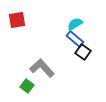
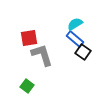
red square: moved 12 px right, 18 px down
gray L-shape: moved 13 px up; rotated 25 degrees clockwise
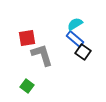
red square: moved 2 px left
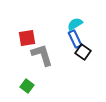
blue rectangle: rotated 24 degrees clockwise
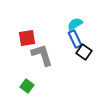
black square: moved 1 px right
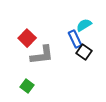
cyan semicircle: moved 9 px right, 1 px down
red square: rotated 36 degrees counterclockwise
gray L-shape: rotated 100 degrees clockwise
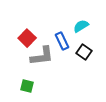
cyan semicircle: moved 3 px left, 1 px down
blue rectangle: moved 13 px left, 2 px down
gray L-shape: moved 1 px down
green square: rotated 24 degrees counterclockwise
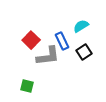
red square: moved 4 px right, 2 px down
black square: rotated 21 degrees clockwise
gray L-shape: moved 6 px right
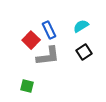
blue rectangle: moved 13 px left, 11 px up
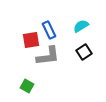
red square: rotated 36 degrees clockwise
green square: rotated 16 degrees clockwise
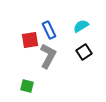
red square: moved 1 px left
gray L-shape: rotated 55 degrees counterclockwise
green square: rotated 16 degrees counterclockwise
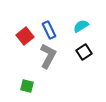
red square: moved 5 px left, 4 px up; rotated 30 degrees counterclockwise
